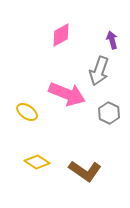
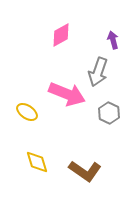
purple arrow: moved 1 px right
gray arrow: moved 1 px left, 1 px down
yellow diamond: rotated 40 degrees clockwise
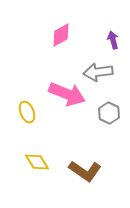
gray arrow: rotated 64 degrees clockwise
yellow ellipse: rotated 35 degrees clockwise
yellow diamond: rotated 15 degrees counterclockwise
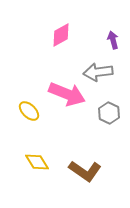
yellow ellipse: moved 2 px right, 1 px up; rotated 25 degrees counterclockwise
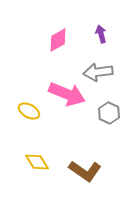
pink diamond: moved 3 px left, 5 px down
purple arrow: moved 12 px left, 6 px up
yellow ellipse: rotated 15 degrees counterclockwise
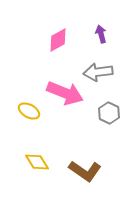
pink arrow: moved 2 px left, 1 px up
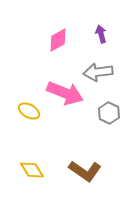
yellow diamond: moved 5 px left, 8 px down
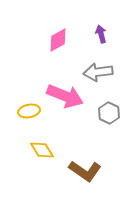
pink arrow: moved 3 px down
yellow ellipse: rotated 40 degrees counterclockwise
yellow diamond: moved 10 px right, 20 px up
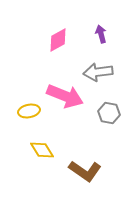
gray hexagon: rotated 15 degrees counterclockwise
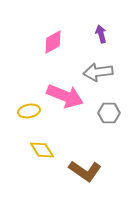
pink diamond: moved 5 px left, 2 px down
gray hexagon: rotated 10 degrees counterclockwise
